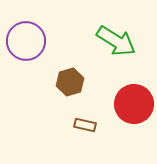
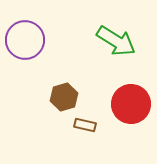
purple circle: moved 1 px left, 1 px up
brown hexagon: moved 6 px left, 15 px down
red circle: moved 3 px left
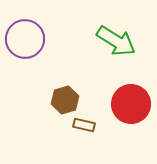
purple circle: moved 1 px up
brown hexagon: moved 1 px right, 3 px down
brown rectangle: moved 1 px left
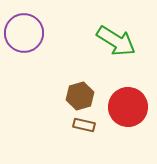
purple circle: moved 1 px left, 6 px up
brown hexagon: moved 15 px right, 4 px up
red circle: moved 3 px left, 3 px down
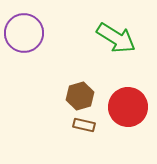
green arrow: moved 3 px up
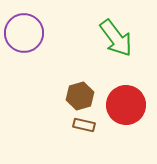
green arrow: rotated 21 degrees clockwise
red circle: moved 2 px left, 2 px up
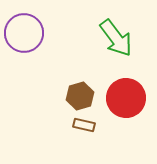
red circle: moved 7 px up
